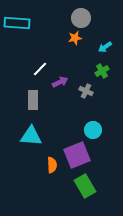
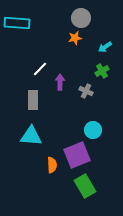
purple arrow: rotated 63 degrees counterclockwise
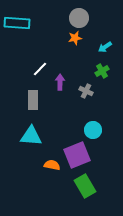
gray circle: moved 2 px left
orange semicircle: rotated 77 degrees counterclockwise
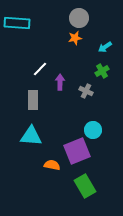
purple square: moved 4 px up
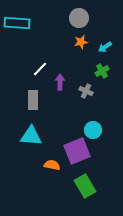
orange star: moved 6 px right, 4 px down
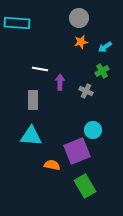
white line: rotated 56 degrees clockwise
